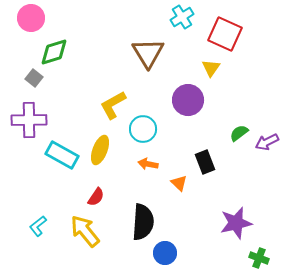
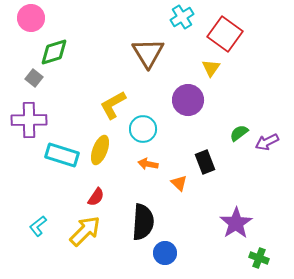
red square: rotated 12 degrees clockwise
cyan rectangle: rotated 12 degrees counterclockwise
purple star: rotated 20 degrees counterclockwise
yellow arrow: rotated 84 degrees clockwise
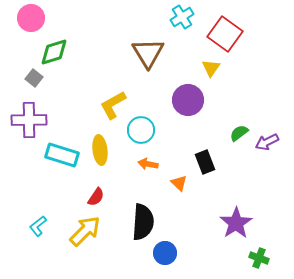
cyan circle: moved 2 px left, 1 px down
yellow ellipse: rotated 28 degrees counterclockwise
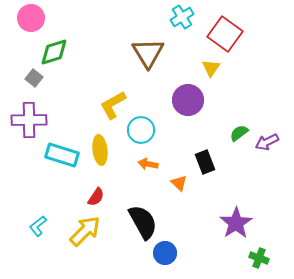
black semicircle: rotated 33 degrees counterclockwise
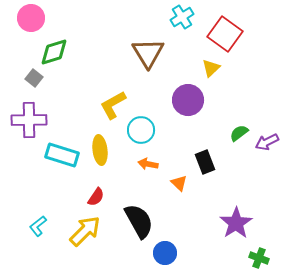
yellow triangle: rotated 12 degrees clockwise
black semicircle: moved 4 px left, 1 px up
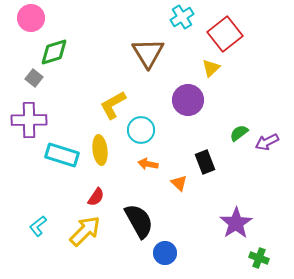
red square: rotated 16 degrees clockwise
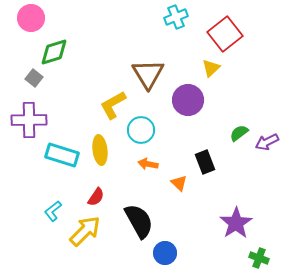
cyan cross: moved 6 px left; rotated 10 degrees clockwise
brown triangle: moved 21 px down
cyan L-shape: moved 15 px right, 15 px up
